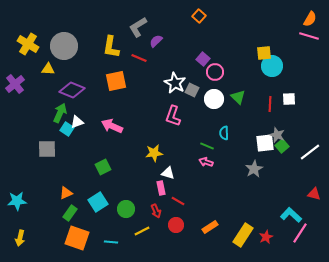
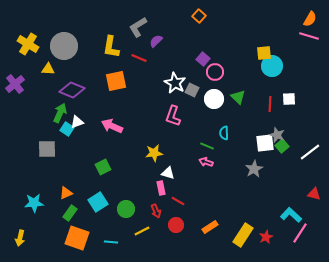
cyan star at (17, 201): moved 17 px right, 2 px down
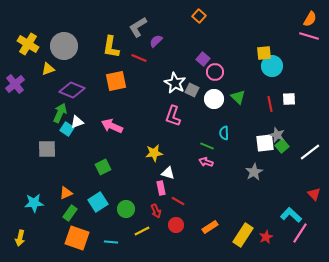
yellow triangle at (48, 69): rotated 24 degrees counterclockwise
red line at (270, 104): rotated 14 degrees counterclockwise
gray star at (254, 169): moved 3 px down
red triangle at (314, 194): rotated 32 degrees clockwise
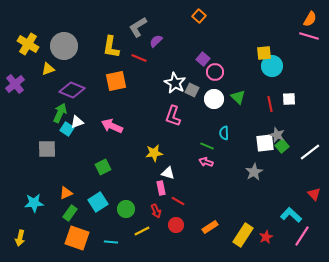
pink line at (300, 233): moved 2 px right, 3 px down
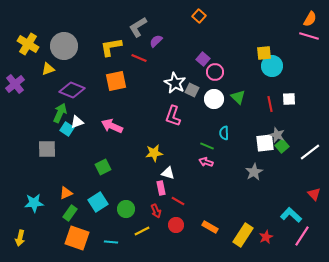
yellow L-shape at (111, 47): rotated 70 degrees clockwise
orange rectangle at (210, 227): rotated 63 degrees clockwise
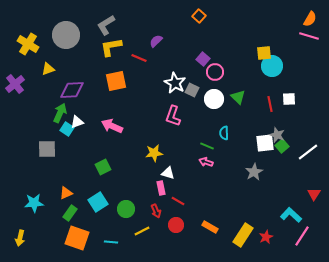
gray L-shape at (138, 27): moved 32 px left, 2 px up
gray circle at (64, 46): moved 2 px right, 11 px up
purple diamond at (72, 90): rotated 25 degrees counterclockwise
white line at (310, 152): moved 2 px left
red triangle at (314, 194): rotated 16 degrees clockwise
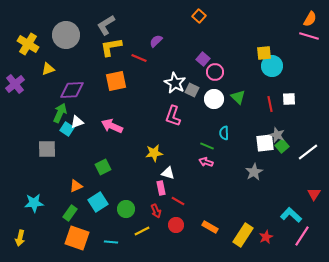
orange triangle at (66, 193): moved 10 px right, 7 px up
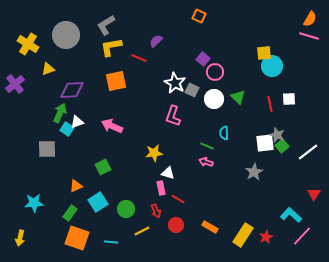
orange square at (199, 16): rotated 16 degrees counterclockwise
red line at (178, 201): moved 2 px up
pink line at (302, 236): rotated 10 degrees clockwise
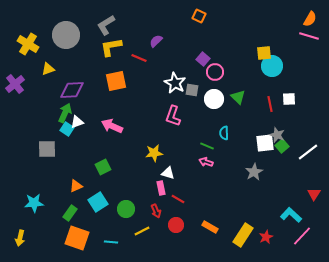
gray square at (192, 90): rotated 16 degrees counterclockwise
green arrow at (60, 113): moved 5 px right
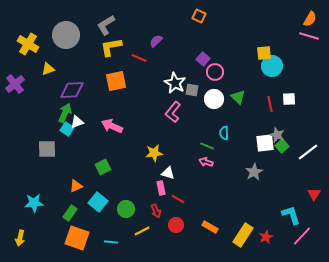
pink L-shape at (173, 116): moved 4 px up; rotated 20 degrees clockwise
cyan square at (98, 202): rotated 18 degrees counterclockwise
cyan L-shape at (291, 215): rotated 30 degrees clockwise
